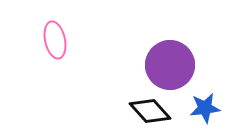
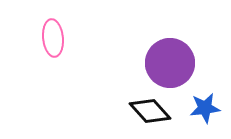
pink ellipse: moved 2 px left, 2 px up; rotated 6 degrees clockwise
purple circle: moved 2 px up
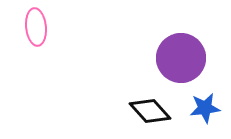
pink ellipse: moved 17 px left, 11 px up
purple circle: moved 11 px right, 5 px up
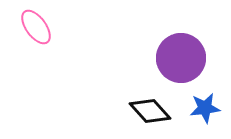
pink ellipse: rotated 30 degrees counterclockwise
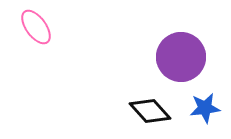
purple circle: moved 1 px up
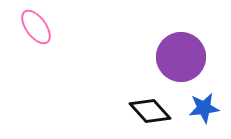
blue star: moved 1 px left
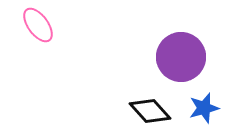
pink ellipse: moved 2 px right, 2 px up
blue star: rotated 8 degrees counterclockwise
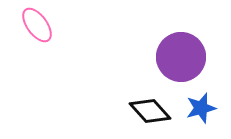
pink ellipse: moved 1 px left
blue star: moved 3 px left
